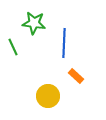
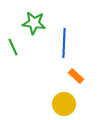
yellow circle: moved 16 px right, 8 px down
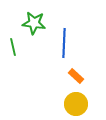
green line: rotated 12 degrees clockwise
yellow circle: moved 12 px right
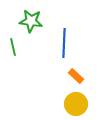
green star: moved 3 px left, 2 px up
